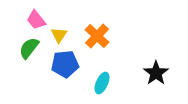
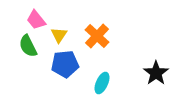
green semicircle: moved 1 px left, 2 px up; rotated 65 degrees counterclockwise
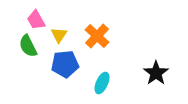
pink trapezoid: rotated 10 degrees clockwise
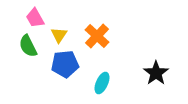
pink trapezoid: moved 1 px left, 2 px up
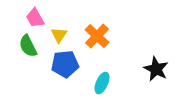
black star: moved 4 px up; rotated 10 degrees counterclockwise
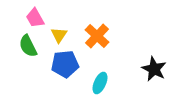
black star: moved 2 px left
cyan ellipse: moved 2 px left
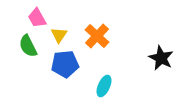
pink trapezoid: moved 2 px right
black star: moved 7 px right, 11 px up
cyan ellipse: moved 4 px right, 3 px down
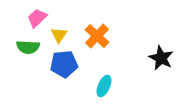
pink trapezoid: rotated 75 degrees clockwise
green semicircle: moved 1 px down; rotated 60 degrees counterclockwise
blue pentagon: moved 1 px left
